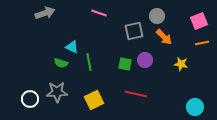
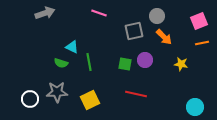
yellow square: moved 4 px left
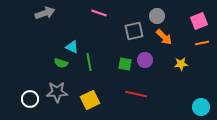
yellow star: rotated 16 degrees counterclockwise
cyan circle: moved 6 px right
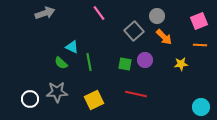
pink line: rotated 35 degrees clockwise
gray square: rotated 30 degrees counterclockwise
orange line: moved 2 px left, 2 px down; rotated 16 degrees clockwise
green semicircle: rotated 24 degrees clockwise
yellow square: moved 4 px right
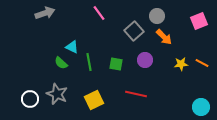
orange line: moved 2 px right, 18 px down; rotated 24 degrees clockwise
green square: moved 9 px left
gray star: moved 2 px down; rotated 25 degrees clockwise
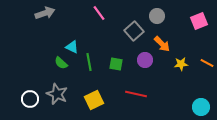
orange arrow: moved 2 px left, 7 px down
orange line: moved 5 px right
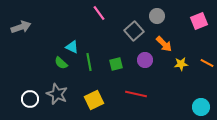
gray arrow: moved 24 px left, 14 px down
orange arrow: moved 2 px right
green square: rotated 24 degrees counterclockwise
